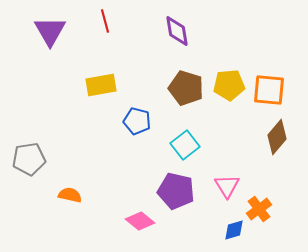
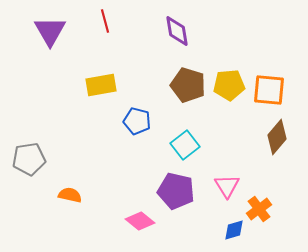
brown pentagon: moved 2 px right, 3 px up
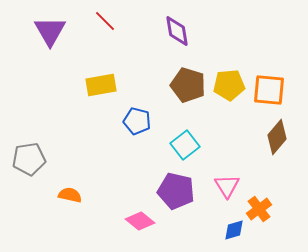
red line: rotated 30 degrees counterclockwise
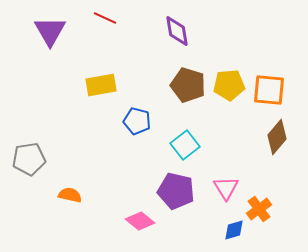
red line: moved 3 px up; rotated 20 degrees counterclockwise
pink triangle: moved 1 px left, 2 px down
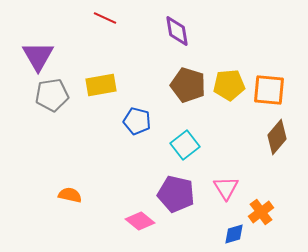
purple triangle: moved 12 px left, 25 px down
gray pentagon: moved 23 px right, 64 px up
purple pentagon: moved 3 px down
orange cross: moved 2 px right, 3 px down
blue diamond: moved 4 px down
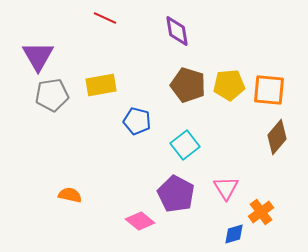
purple pentagon: rotated 15 degrees clockwise
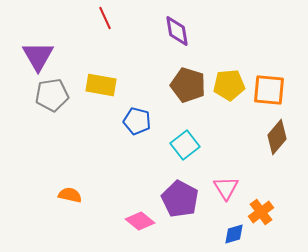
red line: rotated 40 degrees clockwise
yellow rectangle: rotated 20 degrees clockwise
purple pentagon: moved 4 px right, 5 px down
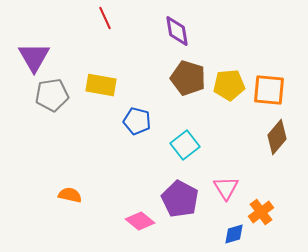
purple triangle: moved 4 px left, 1 px down
brown pentagon: moved 7 px up
